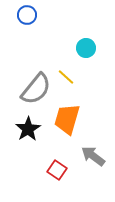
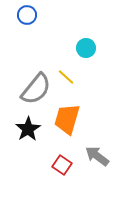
gray arrow: moved 4 px right
red square: moved 5 px right, 5 px up
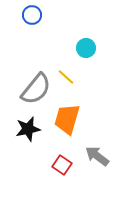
blue circle: moved 5 px right
black star: rotated 20 degrees clockwise
